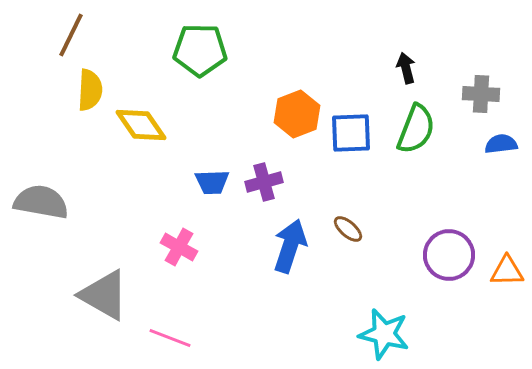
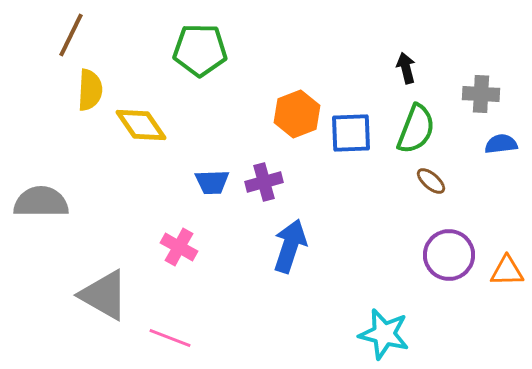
gray semicircle: rotated 10 degrees counterclockwise
brown ellipse: moved 83 px right, 48 px up
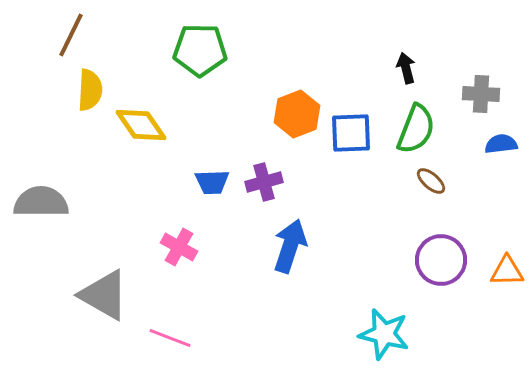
purple circle: moved 8 px left, 5 px down
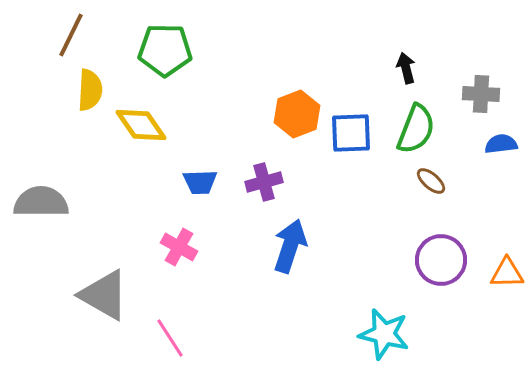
green pentagon: moved 35 px left
blue trapezoid: moved 12 px left
orange triangle: moved 2 px down
pink line: rotated 36 degrees clockwise
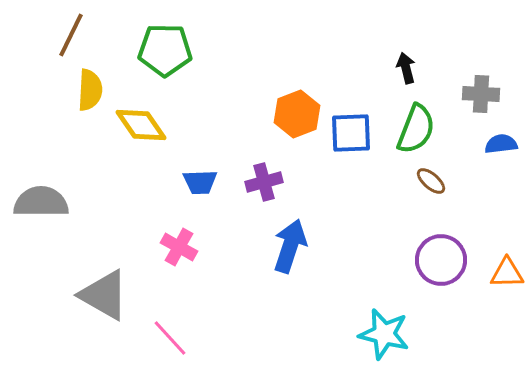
pink line: rotated 9 degrees counterclockwise
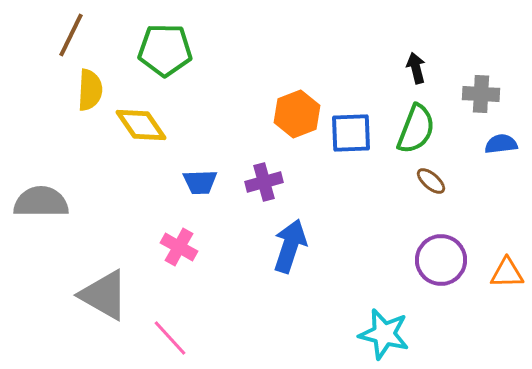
black arrow: moved 10 px right
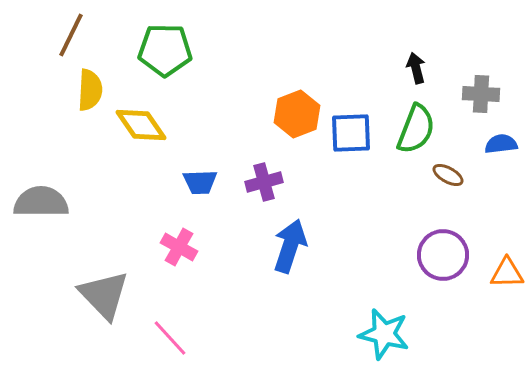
brown ellipse: moved 17 px right, 6 px up; rotated 12 degrees counterclockwise
purple circle: moved 2 px right, 5 px up
gray triangle: rotated 16 degrees clockwise
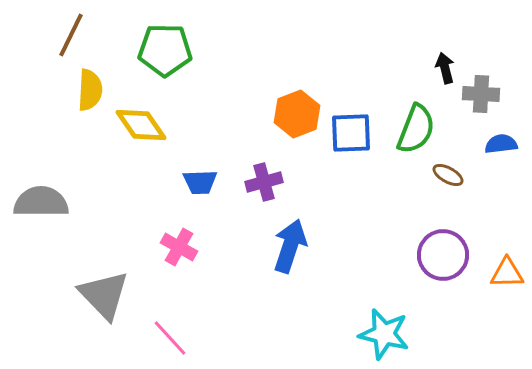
black arrow: moved 29 px right
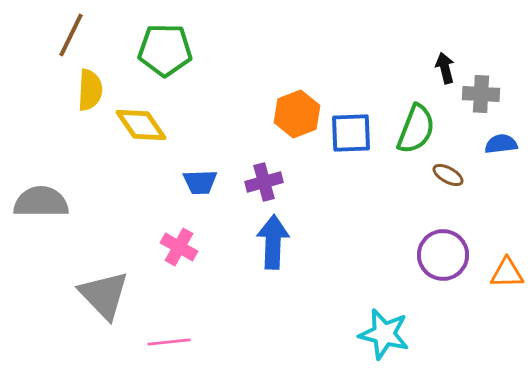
blue arrow: moved 17 px left, 4 px up; rotated 16 degrees counterclockwise
pink line: moved 1 px left, 4 px down; rotated 54 degrees counterclockwise
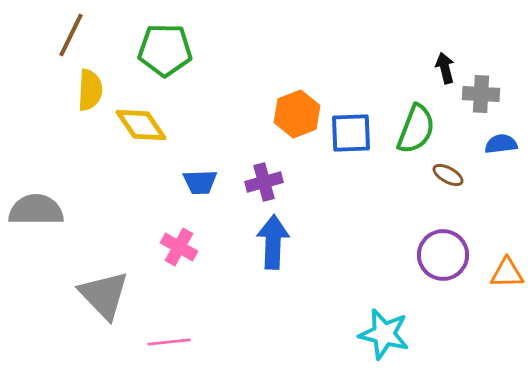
gray semicircle: moved 5 px left, 8 px down
